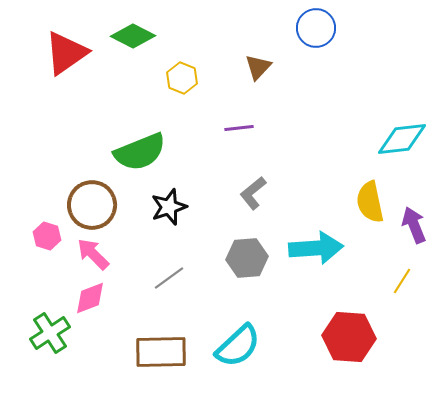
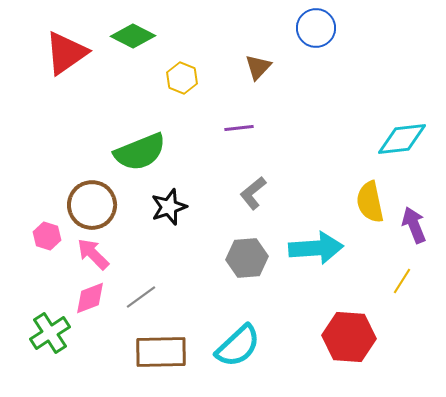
gray line: moved 28 px left, 19 px down
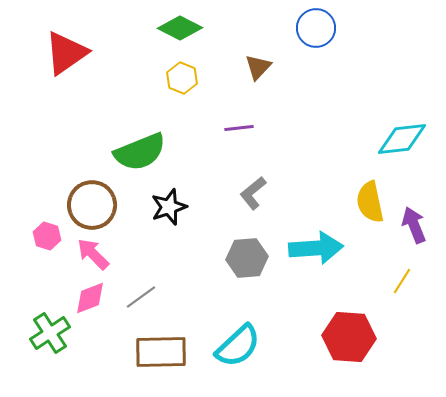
green diamond: moved 47 px right, 8 px up
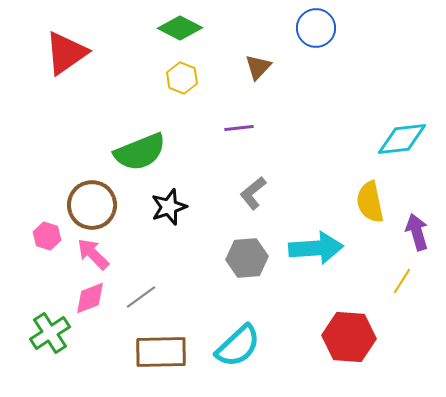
purple arrow: moved 3 px right, 7 px down; rotated 6 degrees clockwise
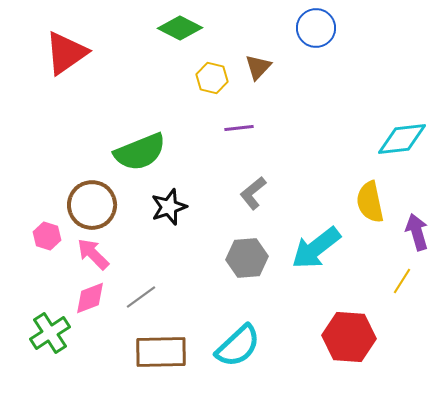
yellow hexagon: moved 30 px right; rotated 8 degrees counterclockwise
cyan arrow: rotated 146 degrees clockwise
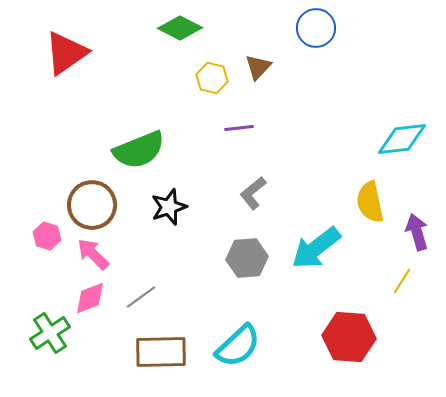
green semicircle: moved 1 px left, 2 px up
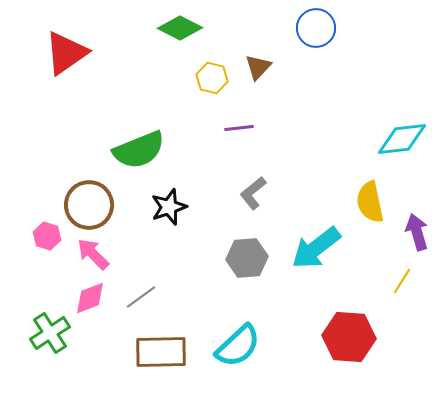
brown circle: moved 3 px left
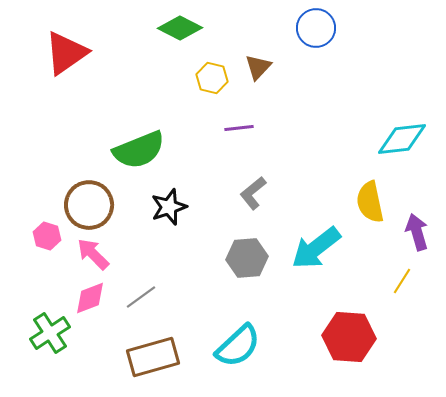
brown rectangle: moved 8 px left, 5 px down; rotated 15 degrees counterclockwise
